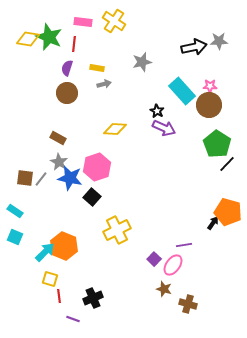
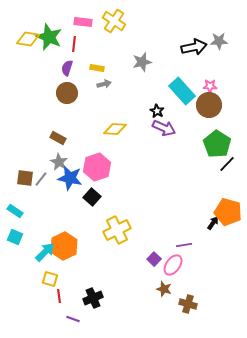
orange hexagon at (64, 246): rotated 12 degrees clockwise
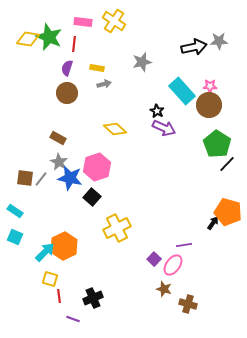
yellow diamond at (115, 129): rotated 40 degrees clockwise
yellow cross at (117, 230): moved 2 px up
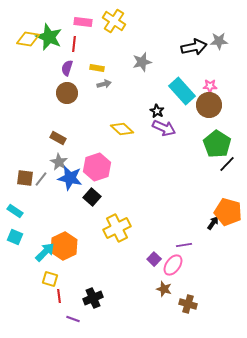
yellow diamond at (115, 129): moved 7 px right
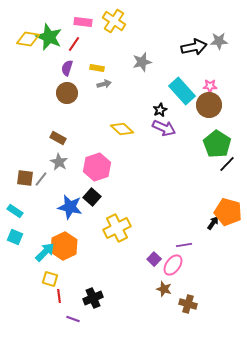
red line at (74, 44): rotated 28 degrees clockwise
black star at (157, 111): moved 3 px right, 1 px up; rotated 16 degrees clockwise
blue star at (70, 178): moved 29 px down
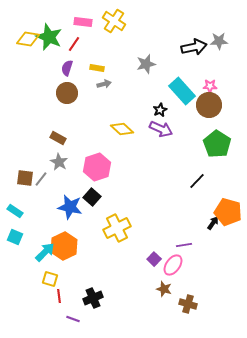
gray star at (142, 62): moved 4 px right, 2 px down
purple arrow at (164, 128): moved 3 px left, 1 px down
black line at (227, 164): moved 30 px left, 17 px down
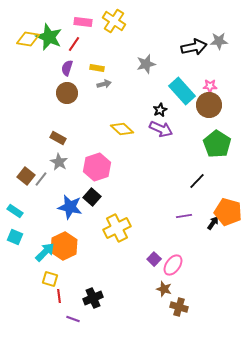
brown square at (25, 178): moved 1 px right, 2 px up; rotated 30 degrees clockwise
purple line at (184, 245): moved 29 px up
brown cross at (188, 304): moved 9 px left, 3 px down
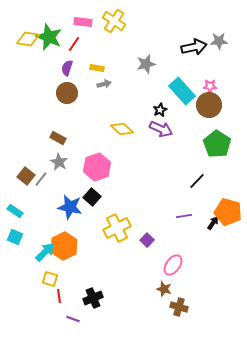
purple square at (154, 259): moved 7 px left, 19 px up
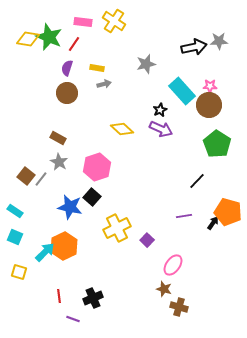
yellow square at (50, 279): moved 31 px left, 7 px up
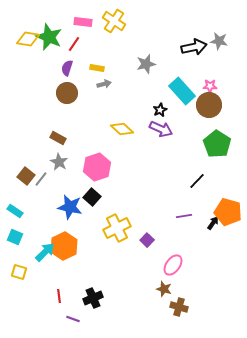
gray star at (219, 41): rotated 12 degrees clockwise
